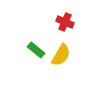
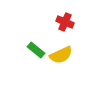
yellow semicircle: rotated 35 degrees clockwise
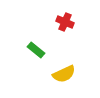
yellow semicircle: moved 3 px right, 19 px down
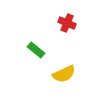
red cross: moved 2 px right, 1 px down
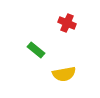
yellow semicircle: rotated 15 degrees clockwise
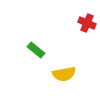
red cross: moved 20 px right
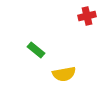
red cross: moved 7 px up; rotated 36 degrees counterclockwise
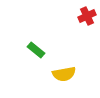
red cross: rotated 12 degrees counterclockwise
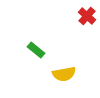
red cross: rotated 24 degrees counterclockwise
